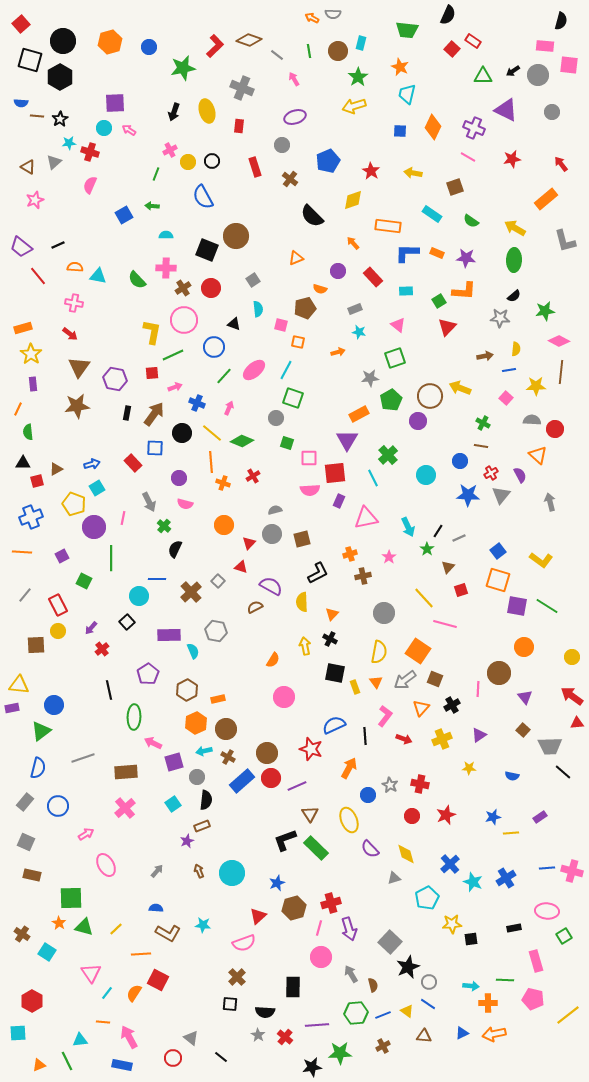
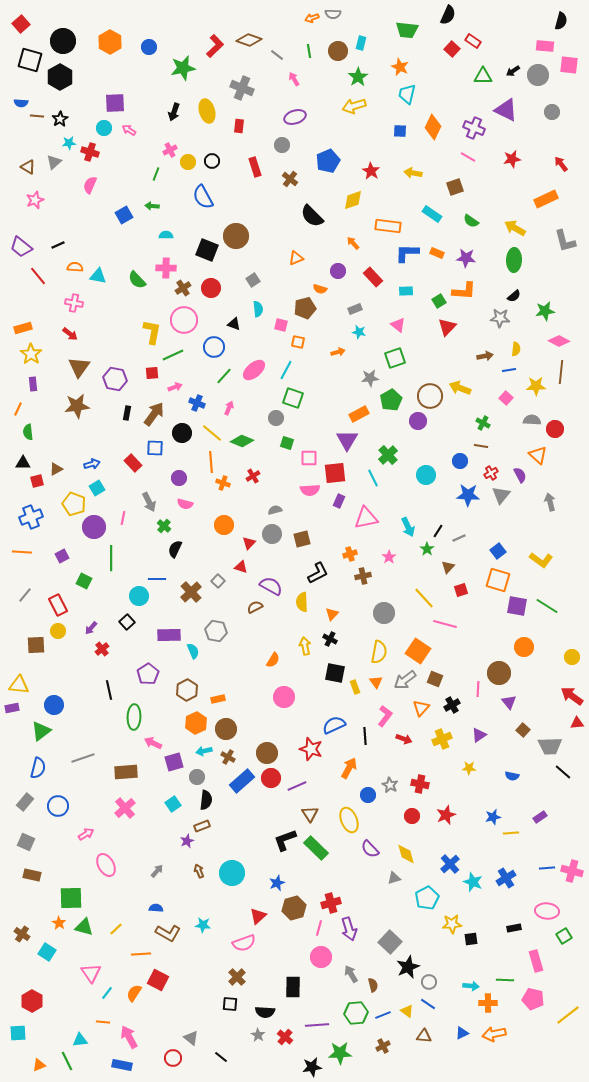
orange arrow at (312, 18): rotated 48 degrees counterclockwise
orange hexagon at (110, 42): rotated 15 degrees counterclockwise
orange rectangle at (546, 199): rotated 15 degrees clockwise
purple triangle at (525, 697): moved 16 px left, 5 px down
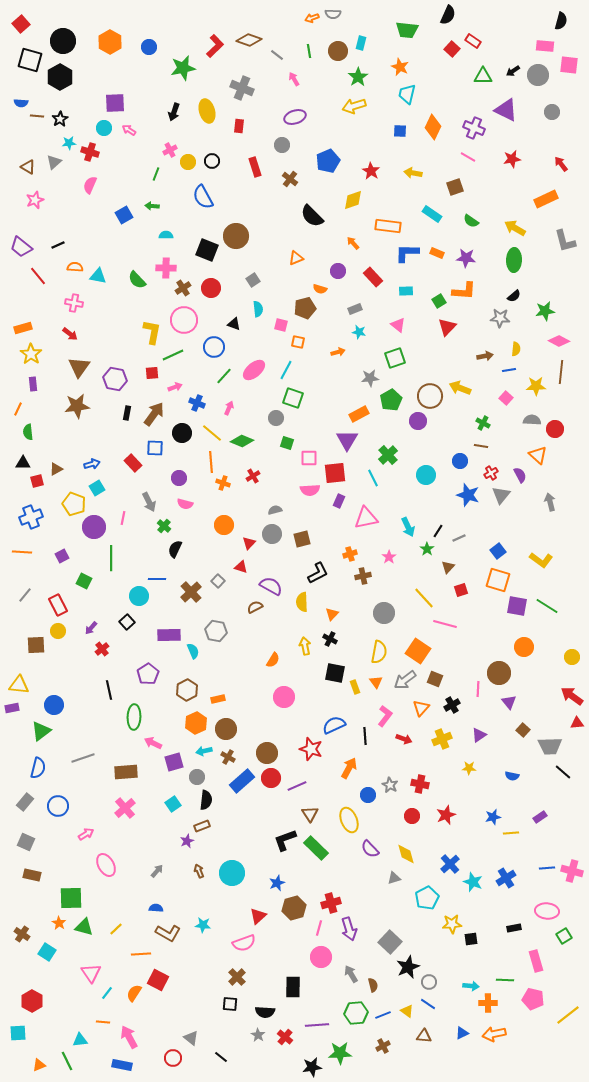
blue star at (468, 495): rotated 15 degrees clockwise
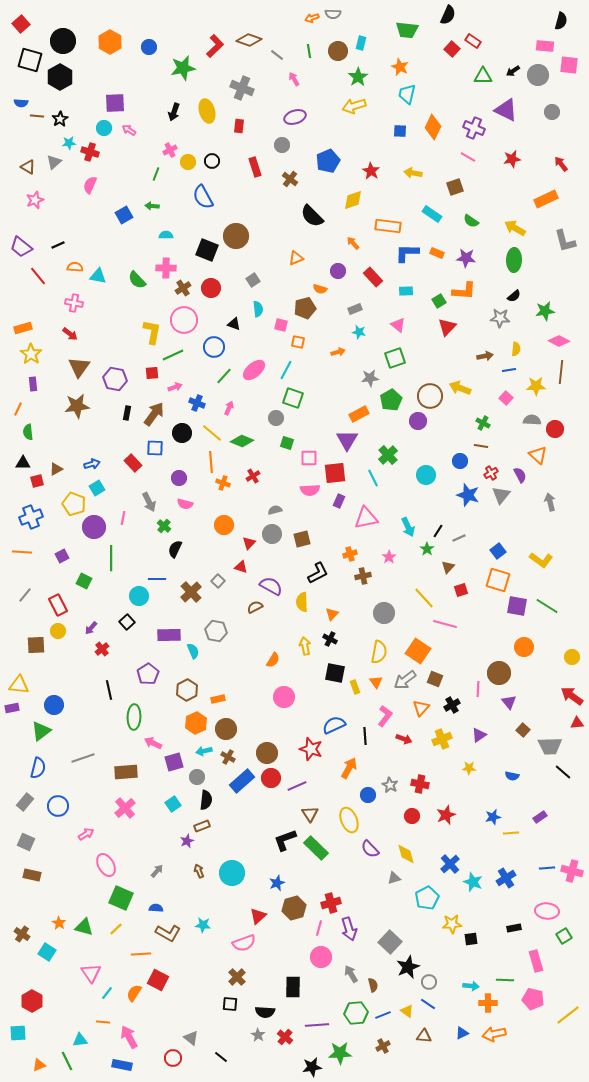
green square at (71, 898): moved 50 px right; rotated 25 degrees clockwise
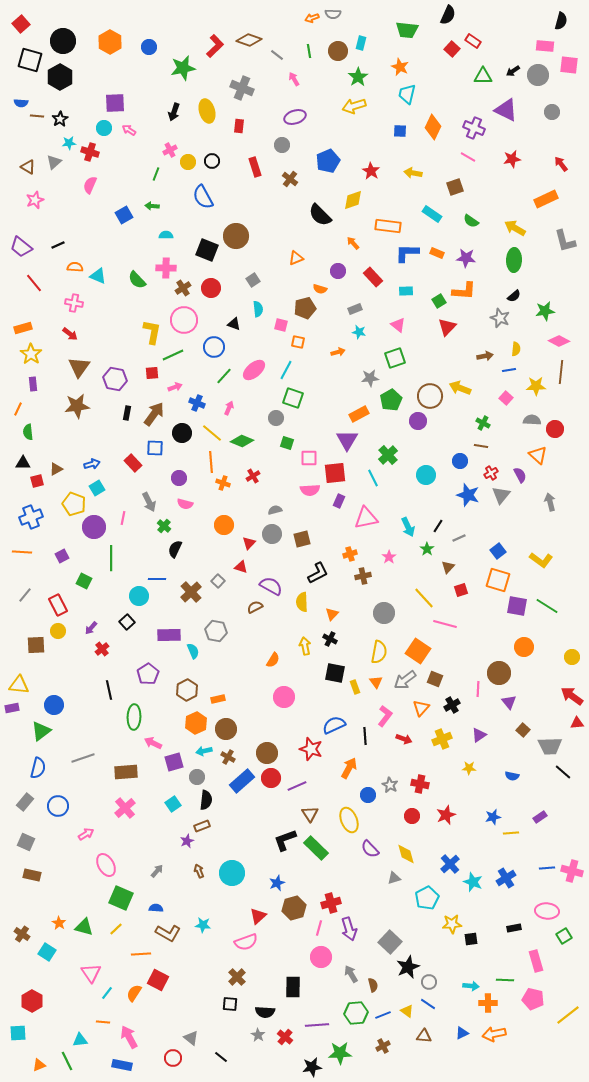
black semicircle at (312, 216): moved 8 px right, 1 px up
red line at (38, 276): moved 4 px left, 7 px down
cyan triangle at (98, 276): rotated 12 degrees clockwise
gray star at (500, 318): rotated 18 degrees clockwise
black line at (438, 531): moved 5 px up
pink semicircle at (244, 943): moved 2 px right, 1 px up
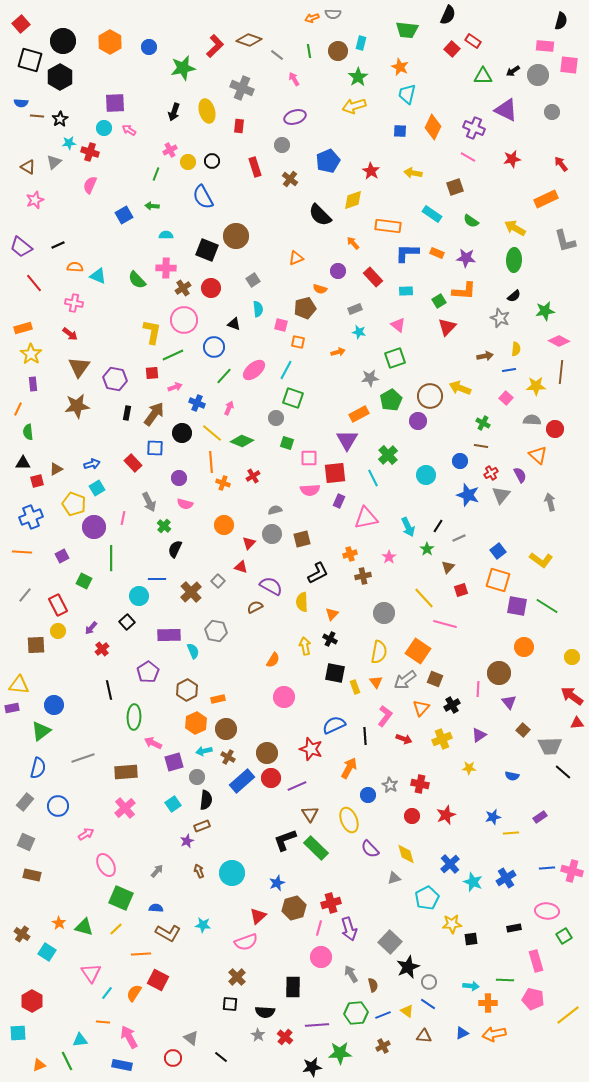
purple pentagon at (148, 674): moved 2 px up
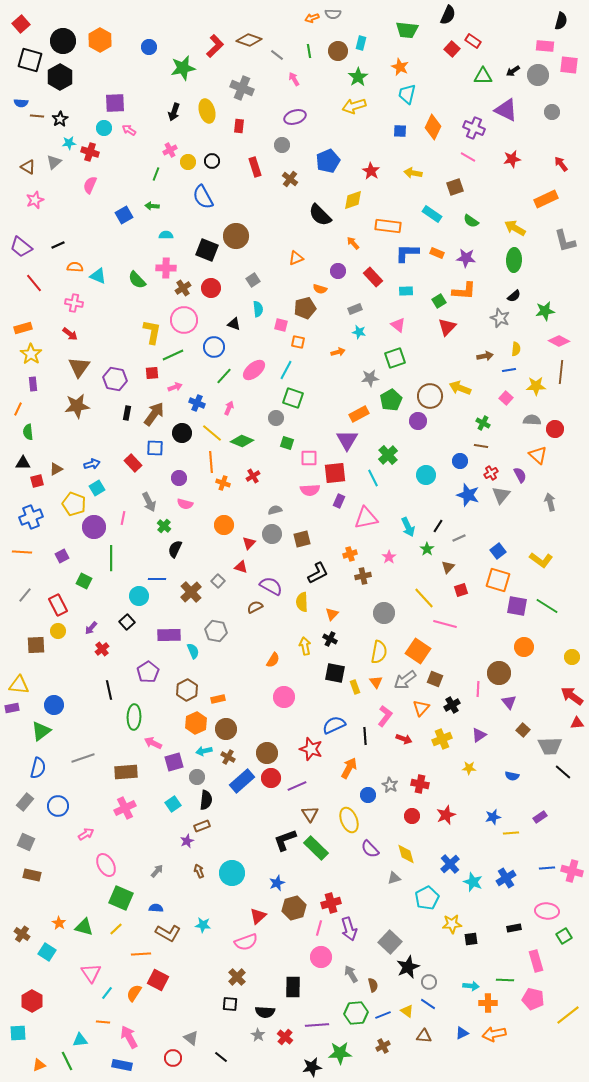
orange hexagon at (110, 42): moved 10 px left, 2 px up
pink cross at (125, 808): rotated 15 degrees clockwise
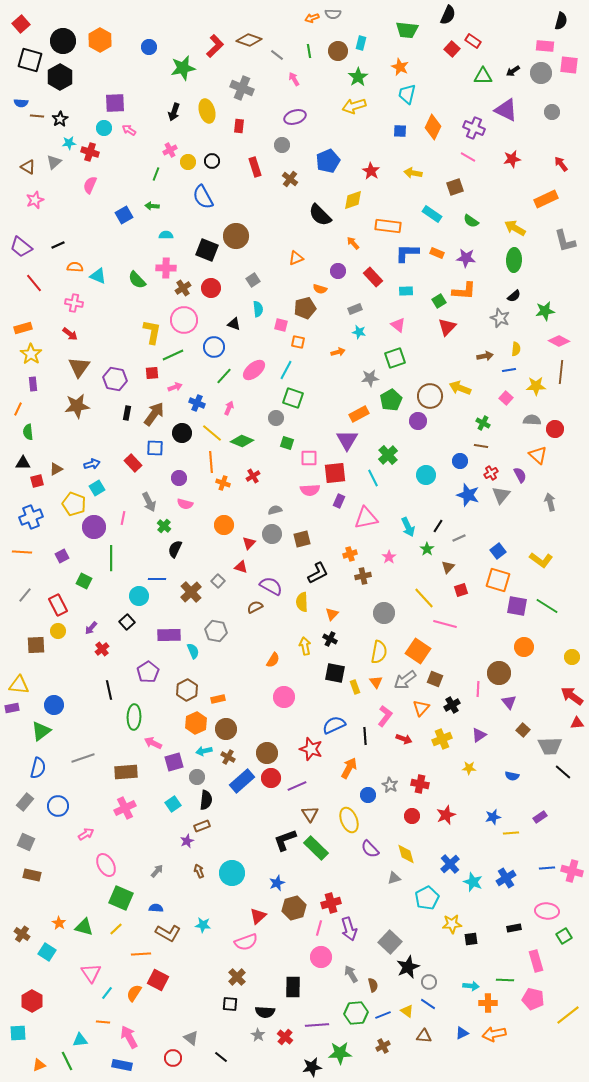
gray circle at (538, 75): moved 3 px right, 2 px up
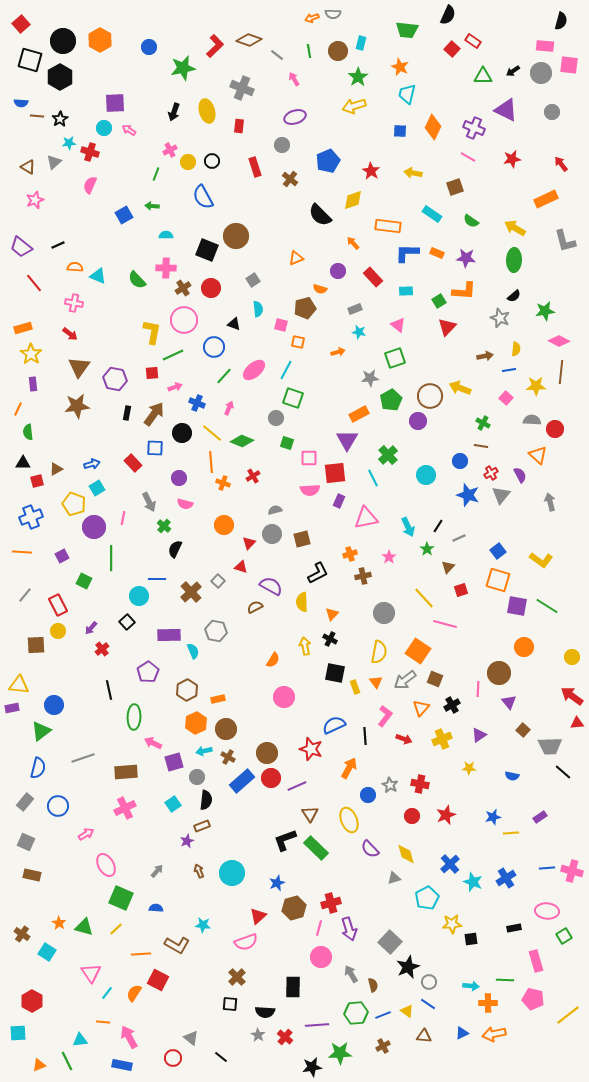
brown L-shape at (168, 933): moved 9 px right, 12 px down
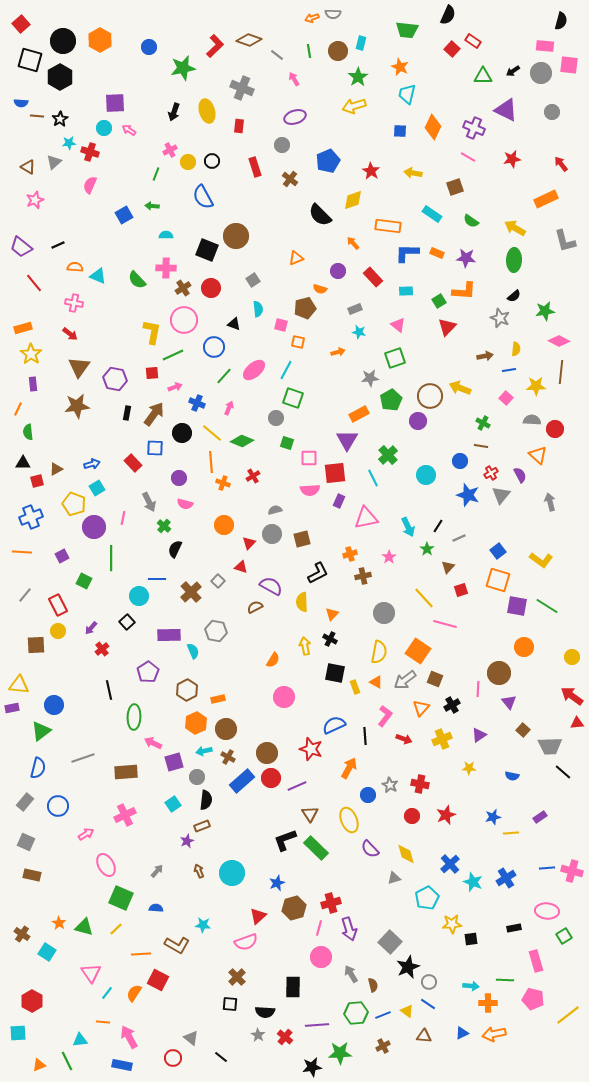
orange triangle at (376, 682): rotated 24 degrees counterclockwise
pink cross at (125, 808): moved 7 px down
